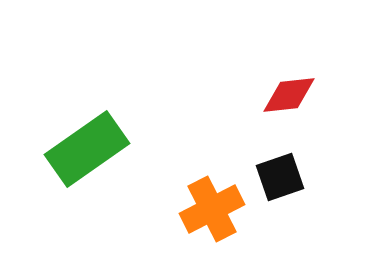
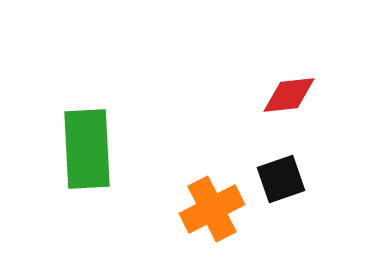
green rectangle: rotated 58 degrees counterclockwise
black square: moved 1 px right, 2 px down
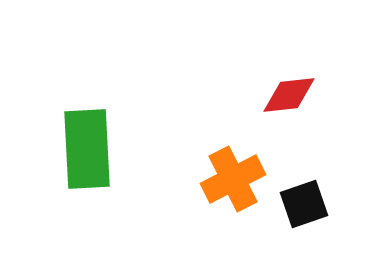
black square: moved 23 px right, 25 px down
orange cross: moved 21 px right, 30 px up
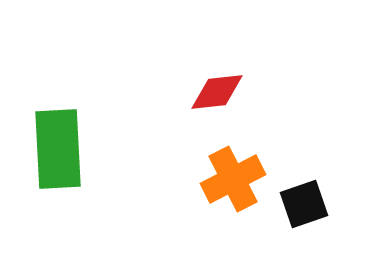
red diamond: moved 72 px left, 3 px up
green rectangle: moved 29 px left
